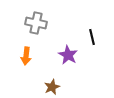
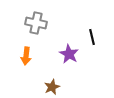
purple star: moved 1 px right, 1 px up
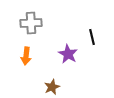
gray cross: moved 5 px left; rotated 15 degrees counterclockwise
purple star: moved 1 px left
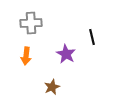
purple star: moved 2 px left
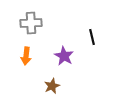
purple star: moved 2 px left, 2 px down
brown star: moved 1 px up
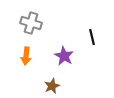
gray cross: rotated 20 degrees clockwise
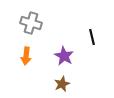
brown star: moved 10 px right, 2 px up
